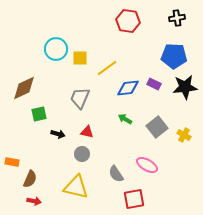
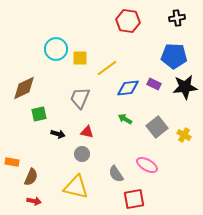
brown semicircle: moved 1 px right, 2 px up
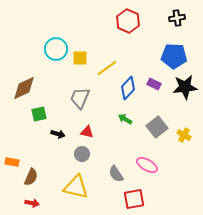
red hexagon: rotated 15 degrees clockwise
blue diamond: rotated 40 degrees counterclockwise
red arrow: moved 2 px left, 2 px down
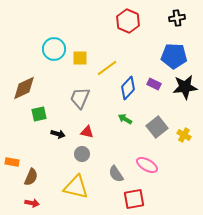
cyan circle: moved 2 px left
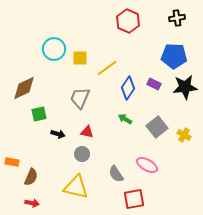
blue diamond: rotated 10 degrees counterclockwise
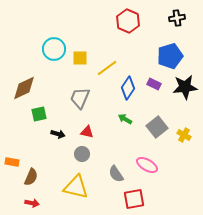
blue pentagon: moved 4 px left; rotated 20 degrees counterclockwise
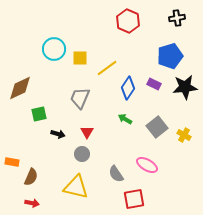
brown diamond: moved 4 px left
red triangle: rotated 48 degrees clockwise
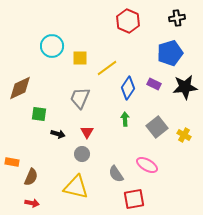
cyan circle: moved 2 px left, 3 px up
blue pentagon: moved 3 px up
green square: rotated 21 degrees clockwise
green arrow: rotated 56 degrees clockwise
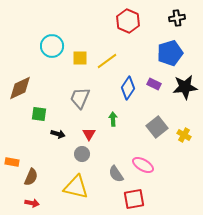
yellow line: moved 7 px up
green arrow: moved 12 px left
red triangle: moved 2 px right, 2 px down
pink ellipse: moved 4 px left
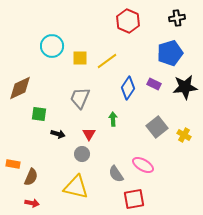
orange rectangle: moved 1 px right, 2 px down
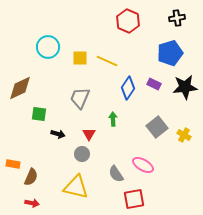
cyan circle: moved 4 px left, 1 px down
yellow line: rotated 60 degrees clockwise
